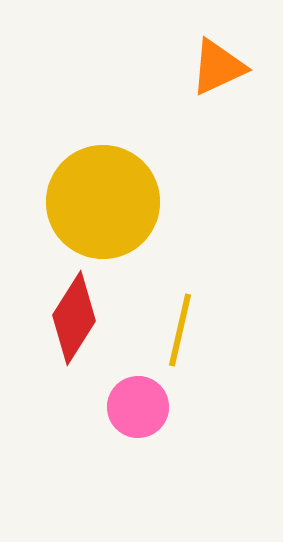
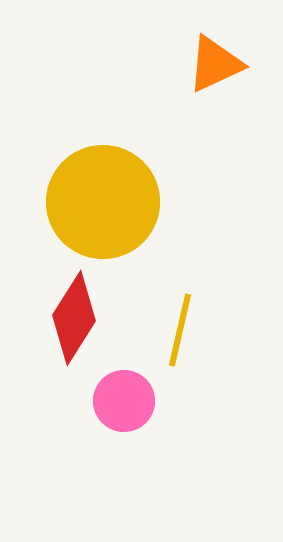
orange triangle: moved 3 px left, 3 px up
pink circle: moved 14 px left, 6 px up
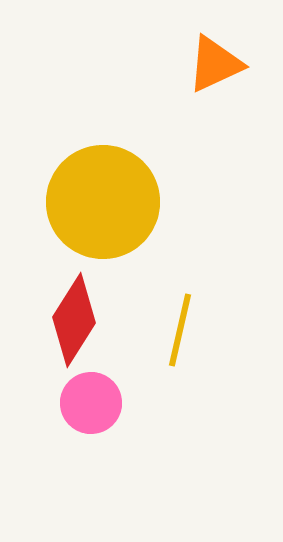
red diamond: moved 2 px down
pink circle: moved 33 px left, 2 px down
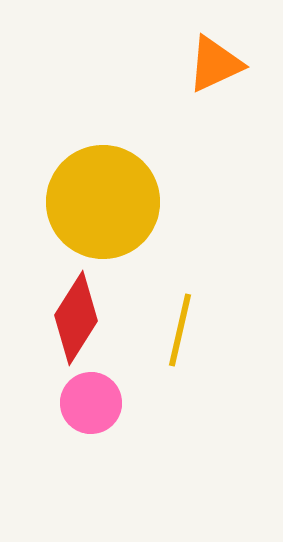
red diamond: moved 2 px right, 2 px up
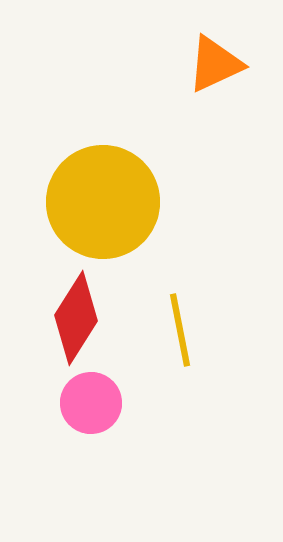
yellow line: rotated 24 degrees counterclockwise
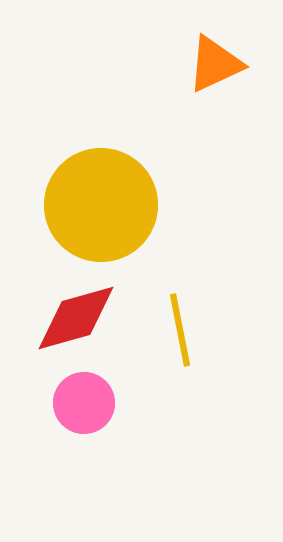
yellow circle: moved 2 px left, 3 px down
red diamond: rotated 42 degrees clockwise
pink circle: moved 7 px left
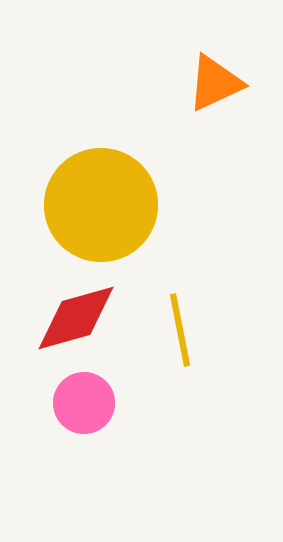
orange triangle: moved 19 px down
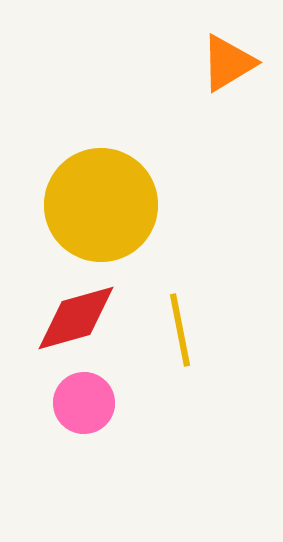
orange triangle: moved 13 px right, 20 px up; rotated 6 degrees counterclockwise
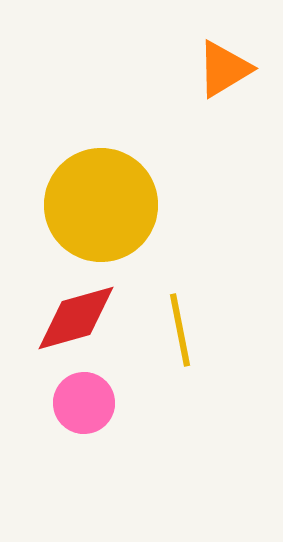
orange triangle: moved 4 px left, 6 px down
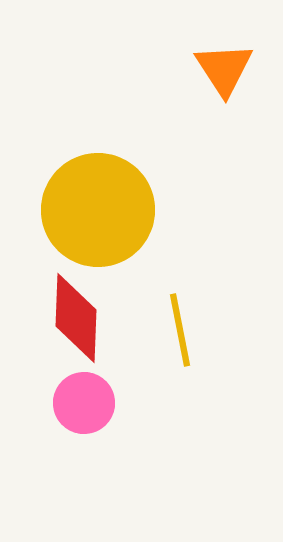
orange triangle: rotated 32 degrees counterclockwise
yellow circle: moved 3 px left, 5 px down
red diamond: rotated 72 degrees counterclockwise
